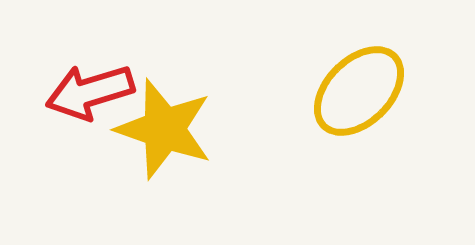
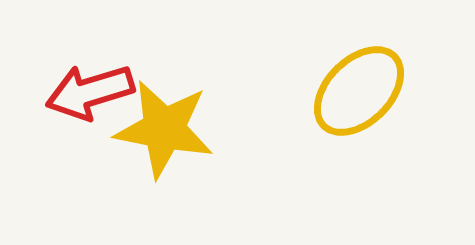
yellow star: rotated 8 degrees counterclockwise
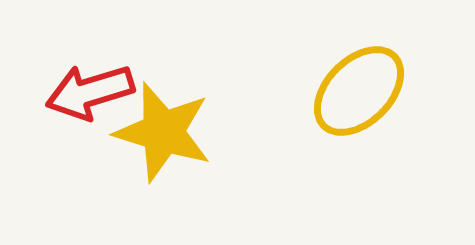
yellow star: moved 1 px left, 3 px down; rotated 6 degrees clockwise
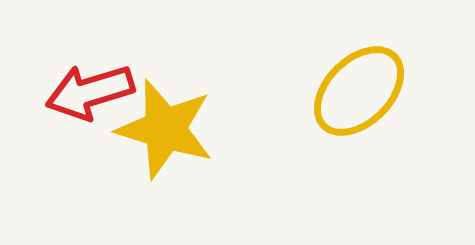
yellow star: moved 2 px right, 3 px up
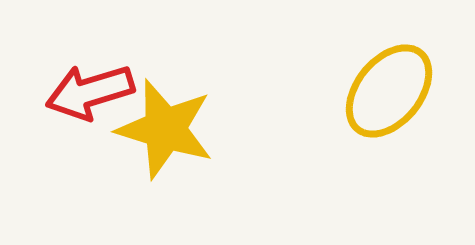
yellow ellipse: moved 30 px right; rotated 6 degrees counterclockwise
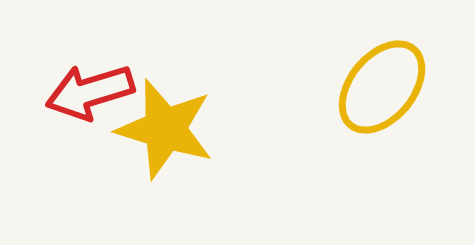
yellow ellipse: moved 7 px left, 4 px up
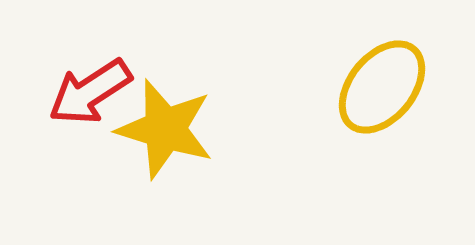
red arrow: rotated 16 degrees counterclockwise
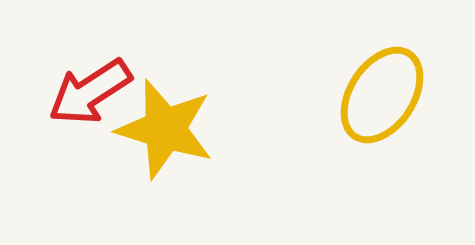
yellow ellipse: moved 8 px down; rotated 6 degrees counterclockwise
